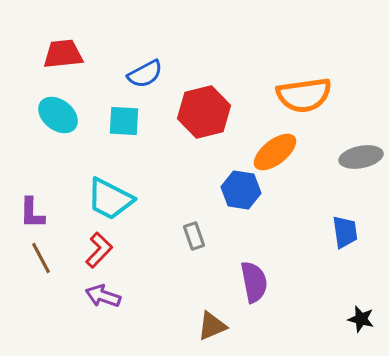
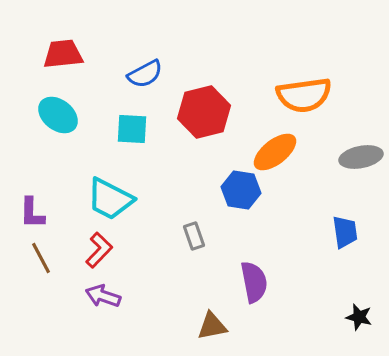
cyan square: moved 8 px right, 8 px down
black star: moved 2 px left, 2 px up
brown triangle: rotated 12 degrees clockwise
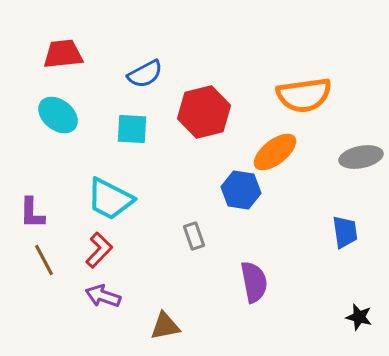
brown line: moved 3 px right, 2 px down
brown triangle: moved 47 px left
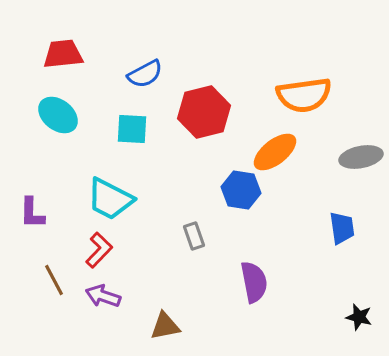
blue trapezoid: moved 3 px left, 4 px up
brown line: moved 10 px right, 20 px down
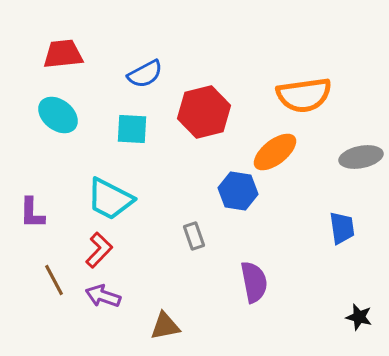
blue hexagon: moved 3 px left, 1 px down
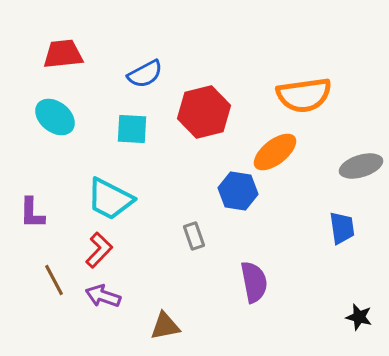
cyan ellipse: moved 3 px left, 2 px down
gray ellipse: moved 9 px down; rotated 6 degrees counterclockwise
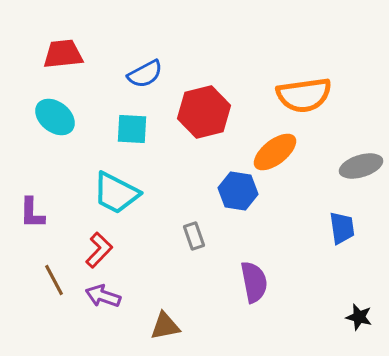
cyan trapezoid: moved 6 px right, 6 px up
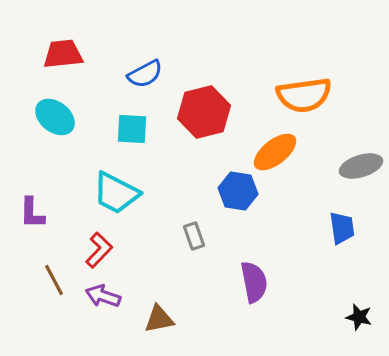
brown triangle: moved 6 px left, 7 px up
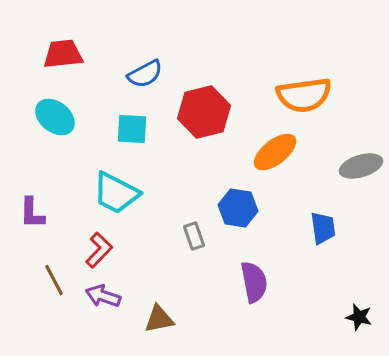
blue hexagon: moved 17 px down
blue trapezoid: moved 19 px left
